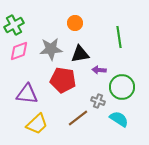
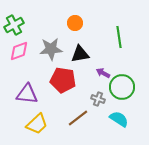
purple arrow: moved 4 px right, 3 px down; rotated 24 degrees clockwise
gray cross: moved 2 px up
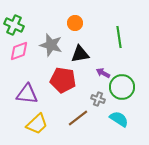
green cross: rotated 36 degrees counterclockwise
gray star: moved 4 px up; rotated 20 degrees clockwise
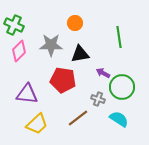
gray star: rotated 15 degrees counterclockwise
pink diamond: rotated 25 degrees counterclockwise
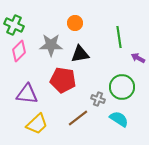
purple arrow: moved 35 px right, 15 px up
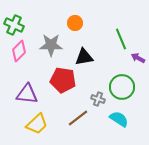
green line: moved 2 px right, 2 px down; rotated 15 degrees counterclockwise
black triangle: moved 4 px right, 3 px down
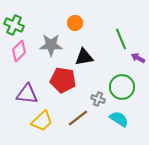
yellow trapezoid: moved 5 px right, 3 px up
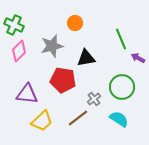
gray star: moved 1 px right, 1 px down; rotated 15 degrees counterclockwise
black triangle: moved 2 px right, 1 px down
gray cross: moved 4 px left; rotated 32 degrees clockwise
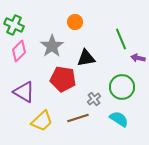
orange circle: moved 1 px up
gray star: rotated 20 degrees counterclockwise
purple arrow: rotated 16 degrees counterclockwise
red pentagon: moved 1 px up
purple triangle: moved 3 px left, 2 px up; rotated 25 degrees clockwise
brown line: rotated 20 degrees clockwise
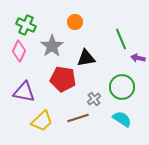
green cross: moved 12 px right
pink diamond: rotated 20 degrees counterclockwise
purple triangle: rotated 20 degrees counterclockwise
cyan semicircle: moved 3 px right
